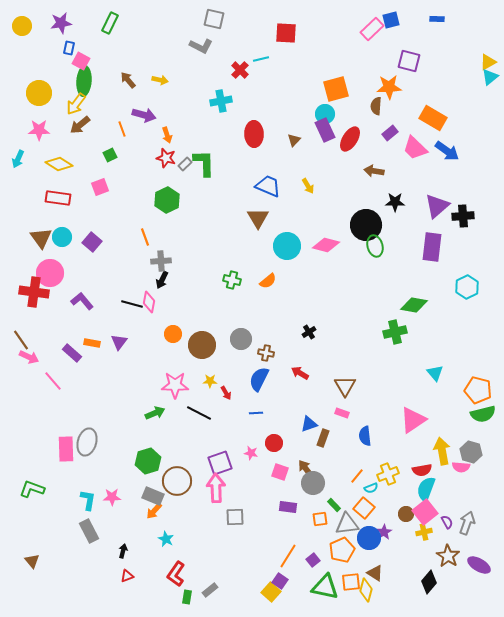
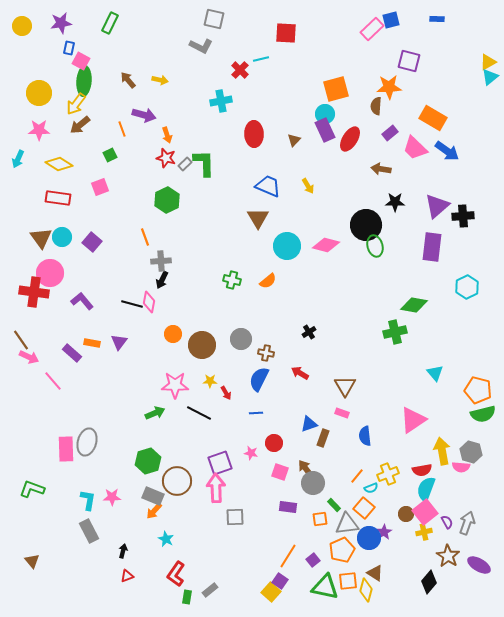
brown arrow at (374, 171): moved 7 px right, 2 px up
orange square at (351, 582): moved 3 px left, 1 px up
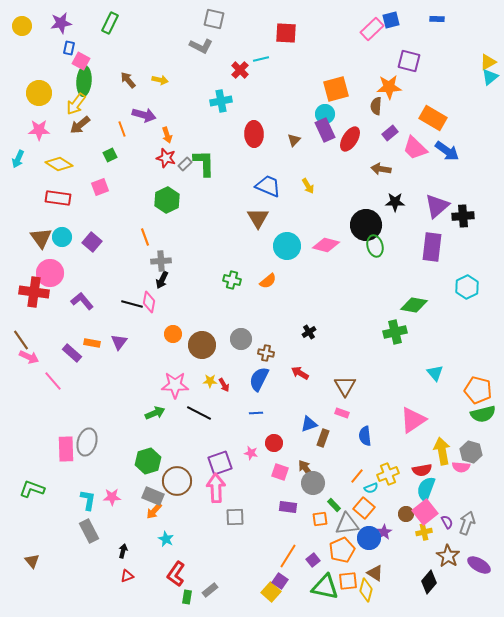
red arrow at (226, 393): moved 2 px left, 8 px up
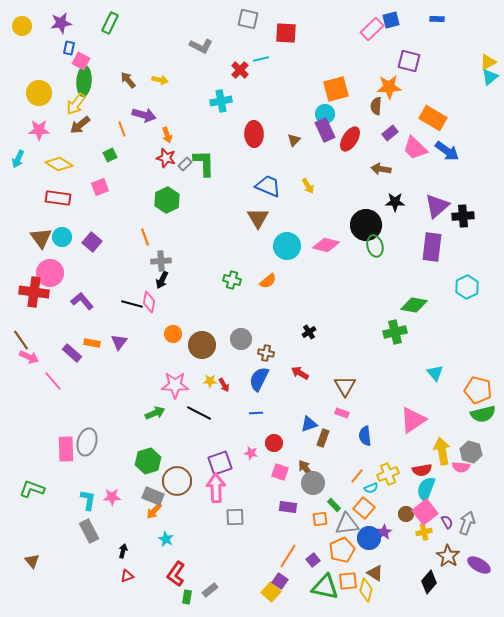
gray square at (214, 19): moved 34 px right
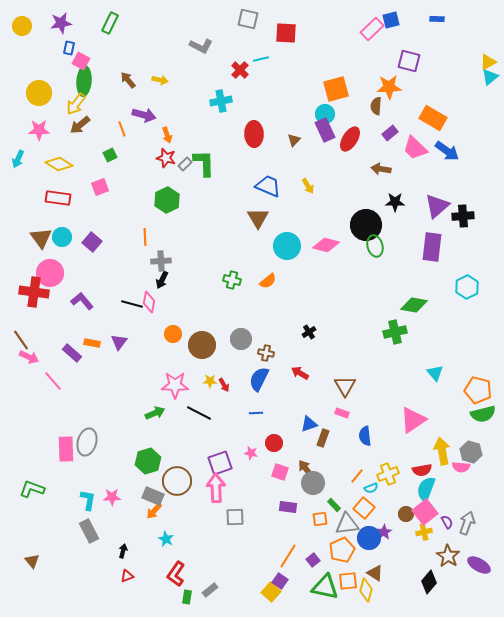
orange line at (145, 237): rotated 18 degrees clockwise
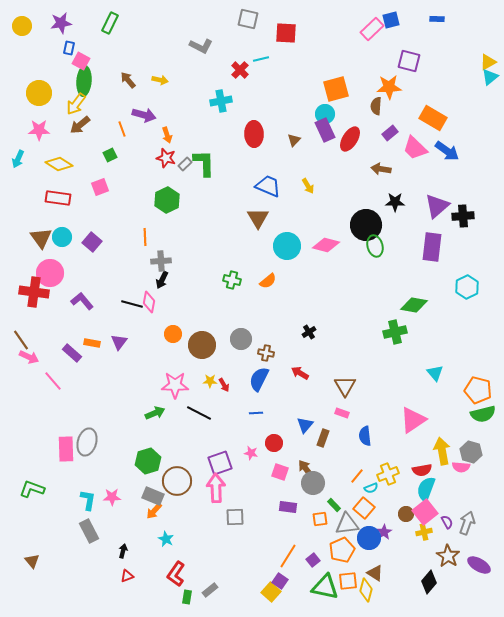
blue triangle at (309, 424): moved 4 px left, 1 px down; rotated 30 degrees counterclockwise
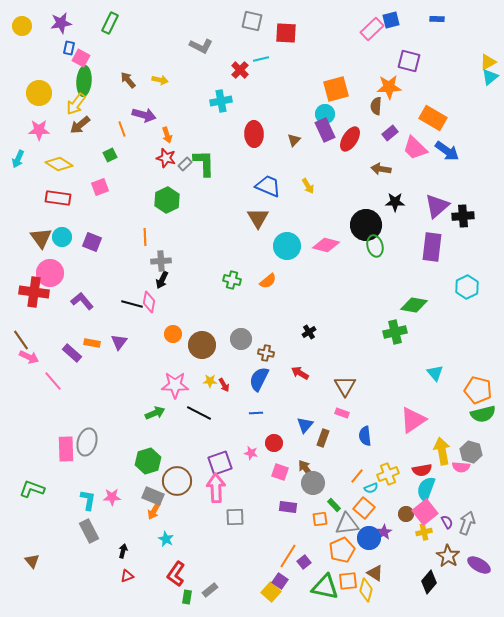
gray square at (248, 19): moved 4 px right, 2 px down
pink square at (81, 61): moved 3 px up
purple square at (92, 242): rotated 18 degrees counterclockwise
orange arrow at (154, 511): rotated 12 degrees counterclockwise
purple square at (313, 560): moved 9 px left, 2 px down
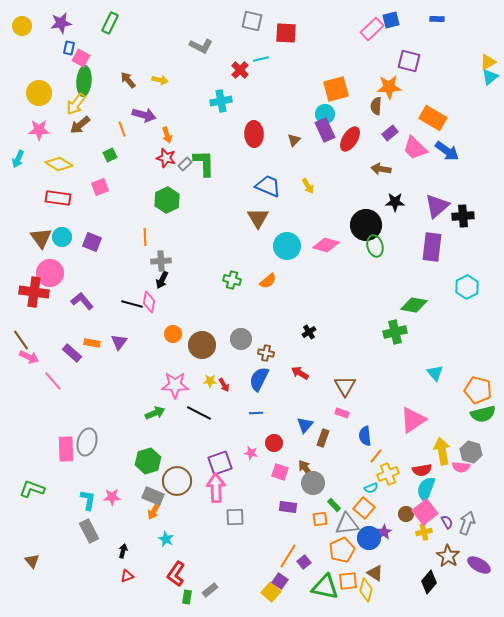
orange line at (357, 476): moved 19 px right, 20 px up
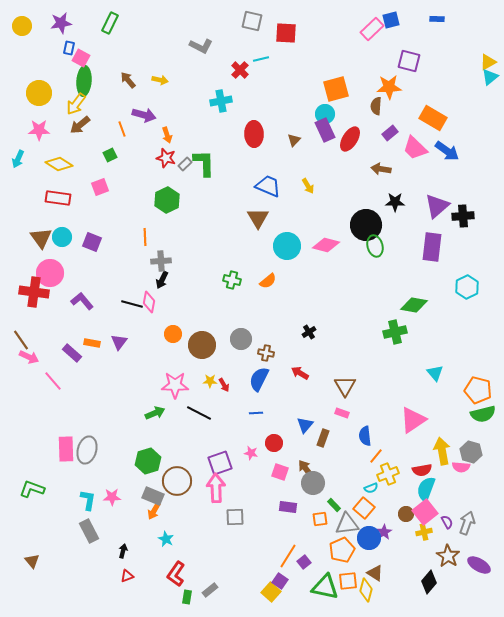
gray ellipse at (87, 442): moved 8 px down
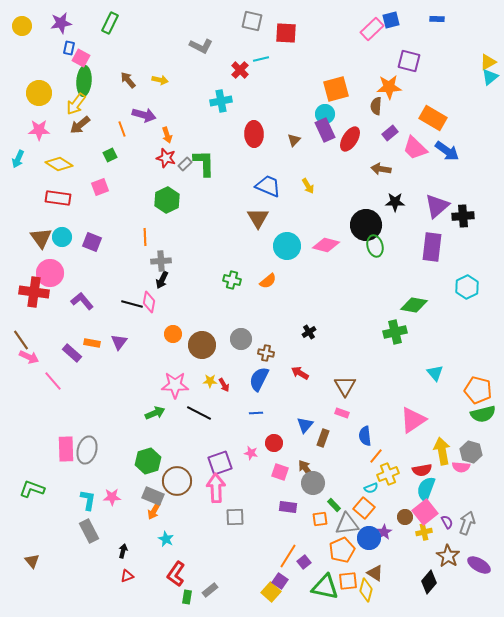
brown circle at (406, 514): moved 1 px left, 3 px down
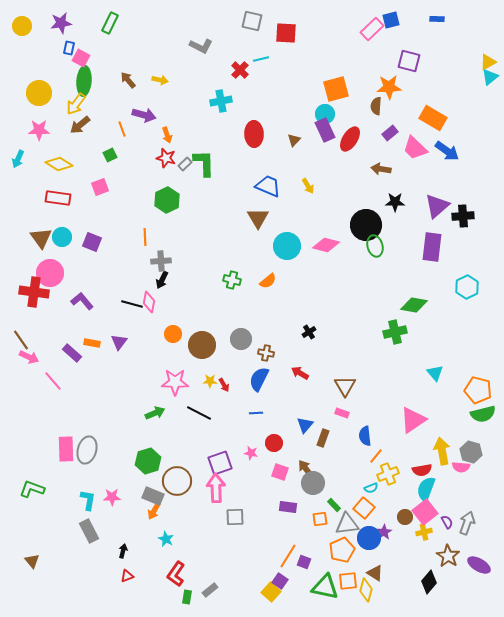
pink star at (175, 385): moved 3 px up
purple square at (304, 562): rotated 32 degrees counterclockwise
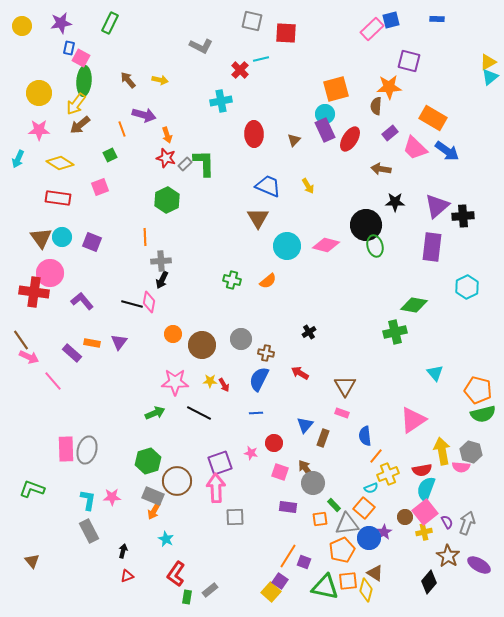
yellow diamond at (59, 164): moved 1 px right, 1 px up
